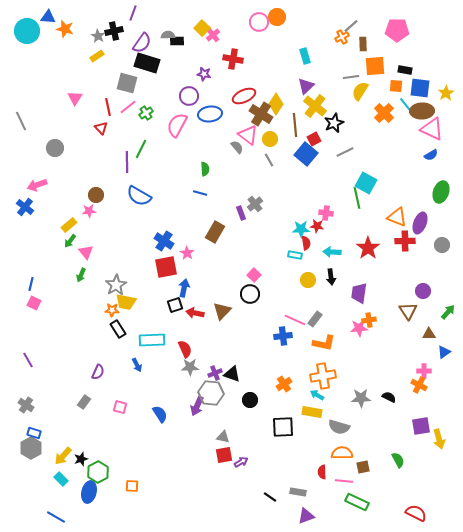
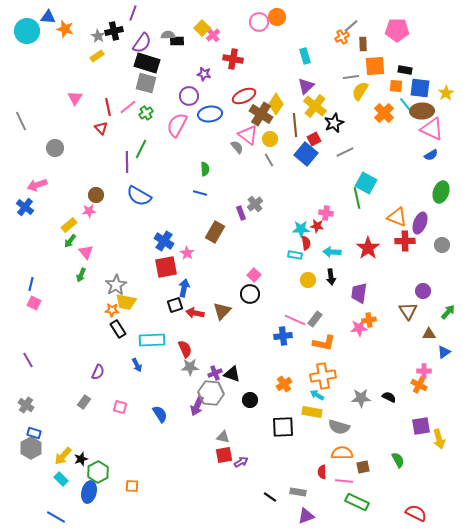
gray square at (127, 83): moved 19 px right
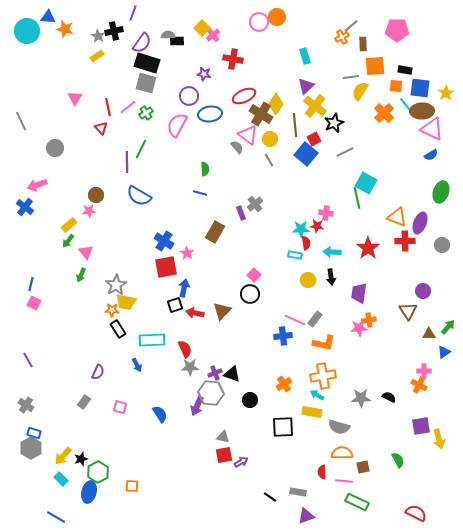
green arrow at (70, 241): moved 2 px left
green arrow at (448, 312): moved 15 px down
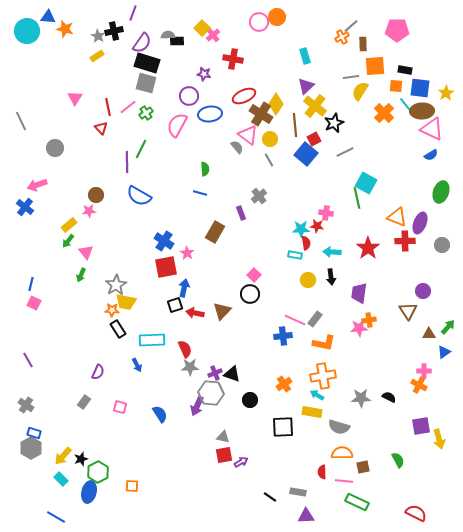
gray cross at (255, 204): moved 4 px right, 8 px up
purple triangle at (306, 516): rotated 18 degrees clockwise
